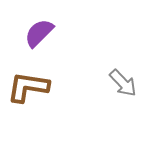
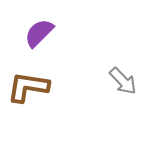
gray arrow: moved 2 px up
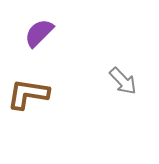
brown L-shape: moved 7 px down
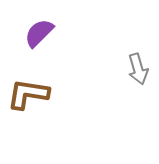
gray arrow: moved 15 px right, 12 px up; rotated 28 degrees clockwise
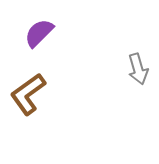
brown L-shape: rotated 45 degrees counterclockwise
